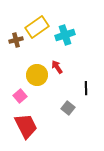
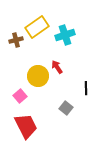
yellow circle: moved 1 px right, 1 px down
gray square: moved 2 px left
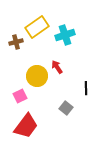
brown cross: moved 2 px down
yellow circle: moved 1 px left
pink square: rotated 16 degrees clockwise
red trapezoid: rotated 64 degrees clockwise
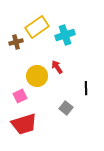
red trapezoid: moved 2 px left, 2 px up; rotated 36 degrees clockwise
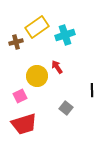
black line: moved 6 px right, 2 px down
